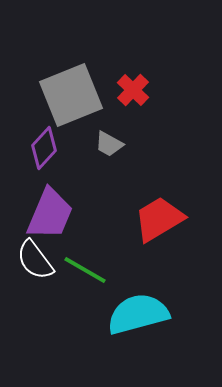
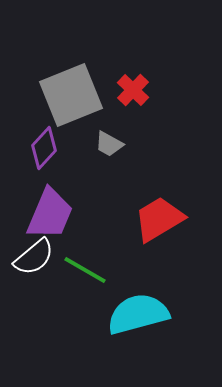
white semicircle: moved 1 px left, 3 px up; rotated 93 degrees counterclockwise
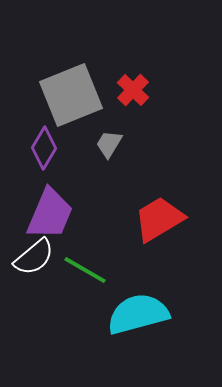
gray trapezoid: rotated 92 degrees clockwise
purple diamond: rotated 12 degrees counterclockwise
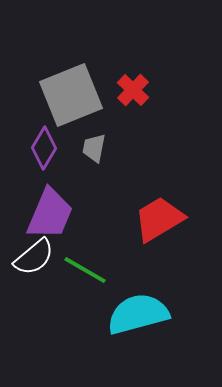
gray trapezoid: moved 15 px left, 4 px down; rotated 20 degrees counterclockwise
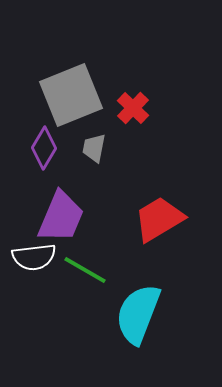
red cross: moved 18 px down
purple trapezoid: moved 11 px right, 3 px down
white semicircle: rotated 33 degrees clockwise
cyan semicircle: rotated 54 degrees counterclockwise
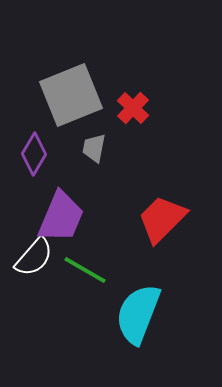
purple diamond: moved 10 px left, 6 px down
red trapezoid: moved 3 px right; rotated 14 degrees counterclockwise
white semicircle: rotated 42 degrees counterclockwise
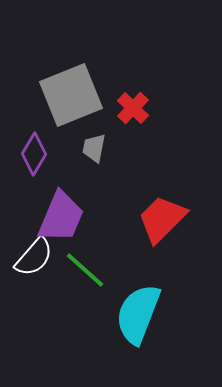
green line: rotated 12 degrees clockwise
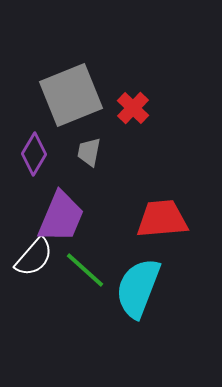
gray trapezoid: moved 5 px left, 4 px down
red trapezoid: rotated 40 degrees clockwise
cyan semicircle: moved 26 px up
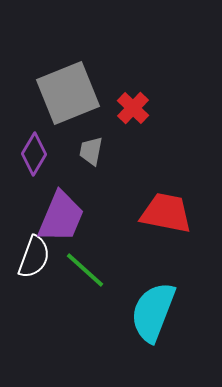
gray square: moved 3 px left, 2 px up
gray trapezoid: moved 2 px right, 1 px up
red trapezoid: moved 4 px right, 6 px up; rotated 16 degrees clockwise
white semicircle: rotated 21 degrees counterclockwise
cyan semicircle: moved 15 px right, 24 px down
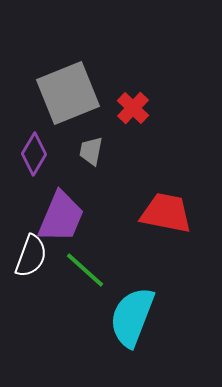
white semicircle: moved 3 px left, 1 px up
cyan semicircle: moved 21 px left, 5 px down
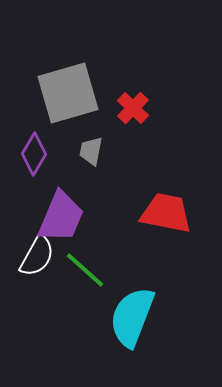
gray square: rotated 6 degrees clockwise
white semicircle: moved 6 px right; rotated 9 degrees clockwise
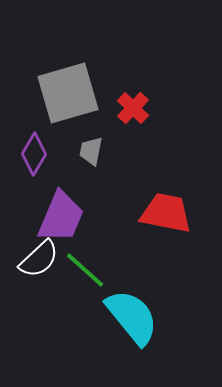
white semicircle: moved 2 px right, 3 px down; rotated 18 degrees clockwise
cyan semicircle: rotated 120 degrees clockwise
